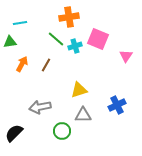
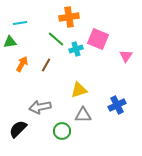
cyan cross: moved 1 px right, 3 px down
black semicircle: moved 4 px right, 4 px up
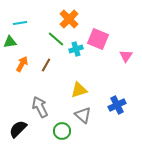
orange cross: moved 2 px down; rotated 36 degrees counterclockwise
gray arrow: rotated 75 degrees clockwise
gray triangle: rotated 42 degrees clockwise
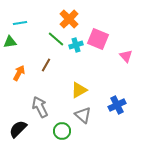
cyan cross: moved 4 px up
pink triangle: rotated 16 degrees counterclockwise
orange arrow: moved 3 px left, 9 px down
yellow triangle: rotated 12 degrees counterclockwise
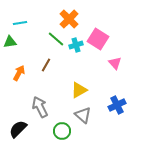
pink square: rotated 10 degrees clockwise
pink triangle: moved 11 px left, 7 px down
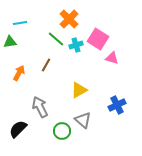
pink triangle: moved 3 px left, 5 px up; rotated 32 degrees counterclockwise
gray triangle: moved 5 px down
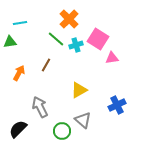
pink triangle: rotated 24 degrees counterclockwise
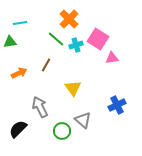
orange arrow: rotated 35 degrees clockwise
yellow triangle: moved 6 px left, 2 px up; rotated 36 degrees counterclockwise
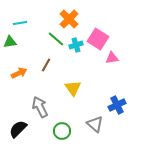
gray triangle: moved 12 px right, 4 px down
